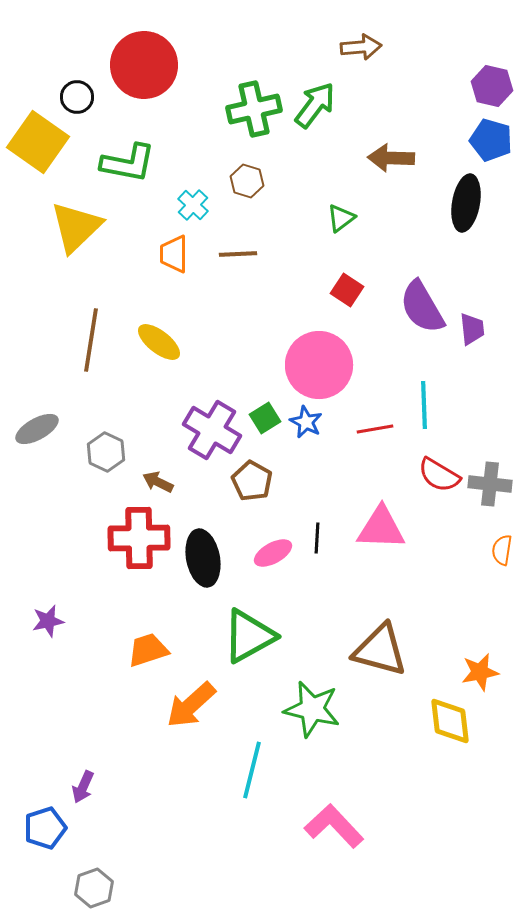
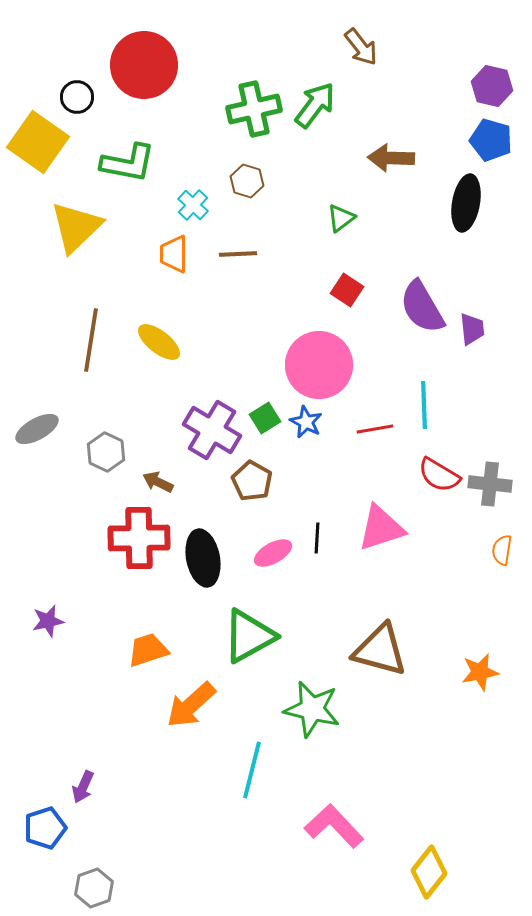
brown arrow at (361, 47): rotated 57 degrees clockwise
pink triangle at (381, 528): rotated 20 degrees counterclockwise
yellow diamond at (450, 721): moved 21 px left, 151 px down; rotated 45 degrees clockwise
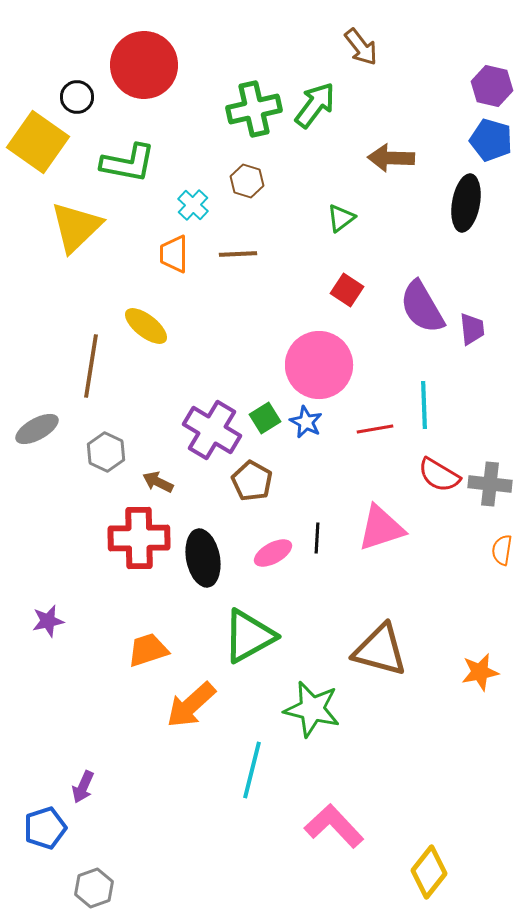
brown line at (91, 340): moved 26 px down
yellow ellipse at (159, 342): moved 13 px left, 16 px up
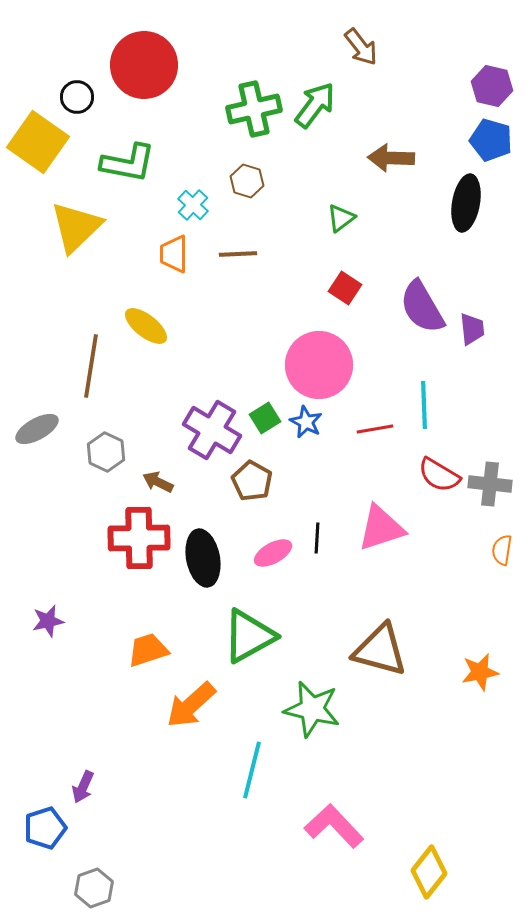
red square at (347, 290): moved 2 px left, 2 px up
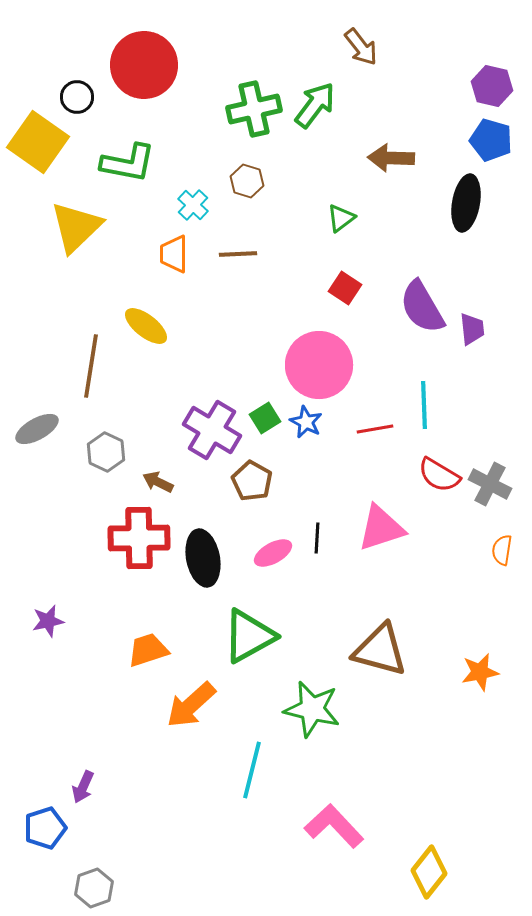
gray cross at (490, 484): rotated 21 degrees clockwise
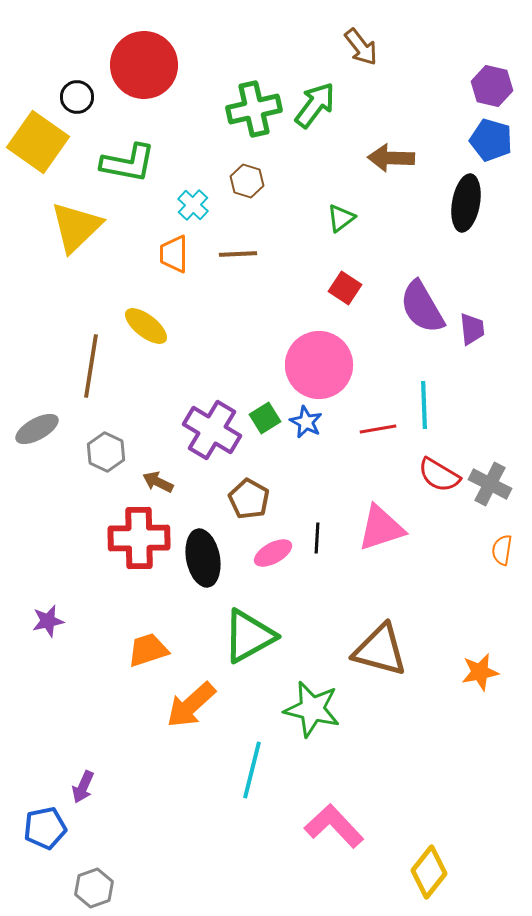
red line at (375, 429): moved 3 px right
brown pentagon at (252, 481): moved 3 px left, 18 px down
blue pentagon at (45, 828): rotated 6 degrees clockwise
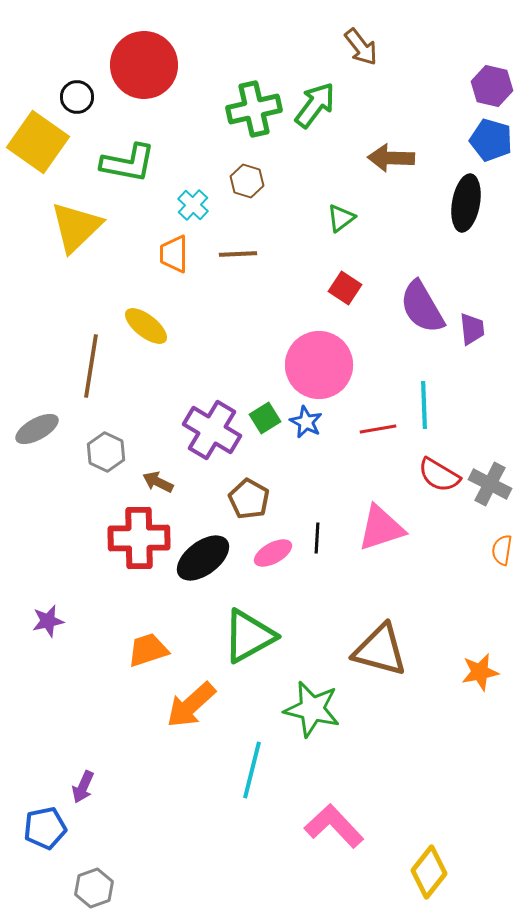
black ellipse at (203, 558): rotated 64 degrees clockwise
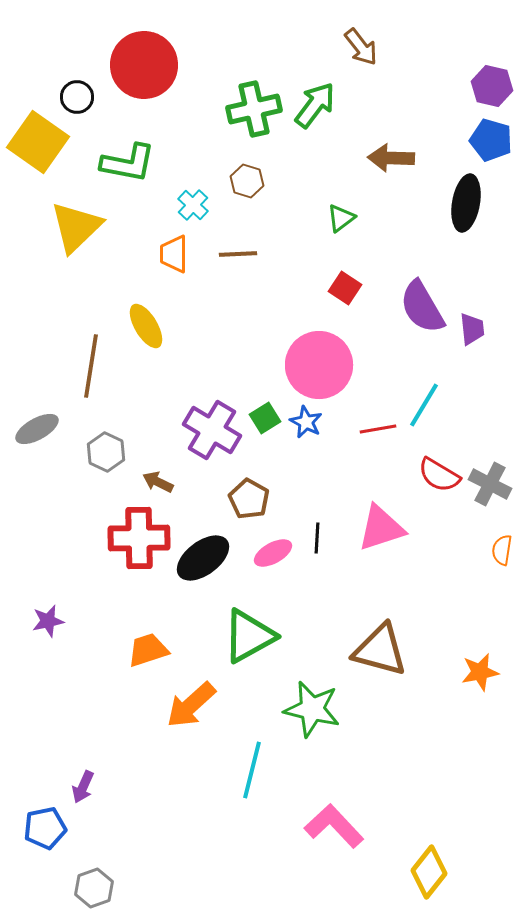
yellow ellipse at (146, 326): rotated 21 degrees clockwise
cyan line at (424, 405): rotated 33 degrees clockwise
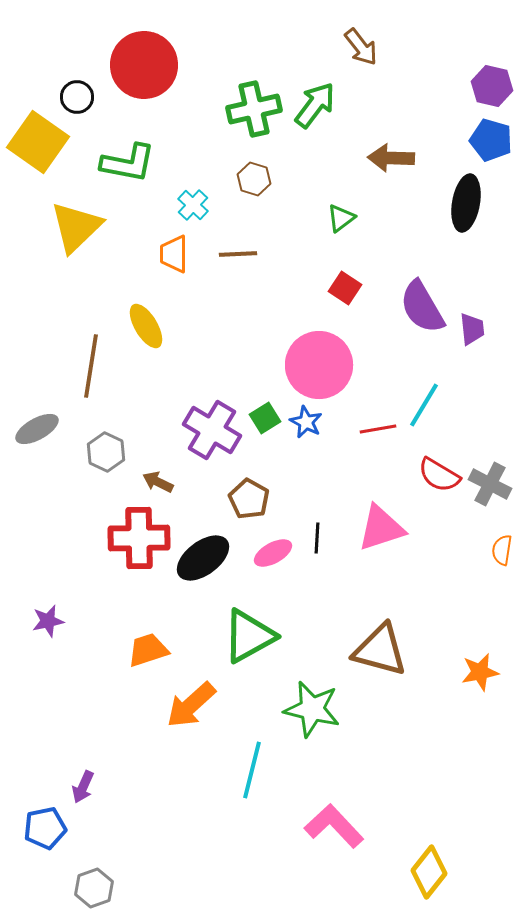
brown hexagon at (247, 181): moved 7 px right, 2 px up
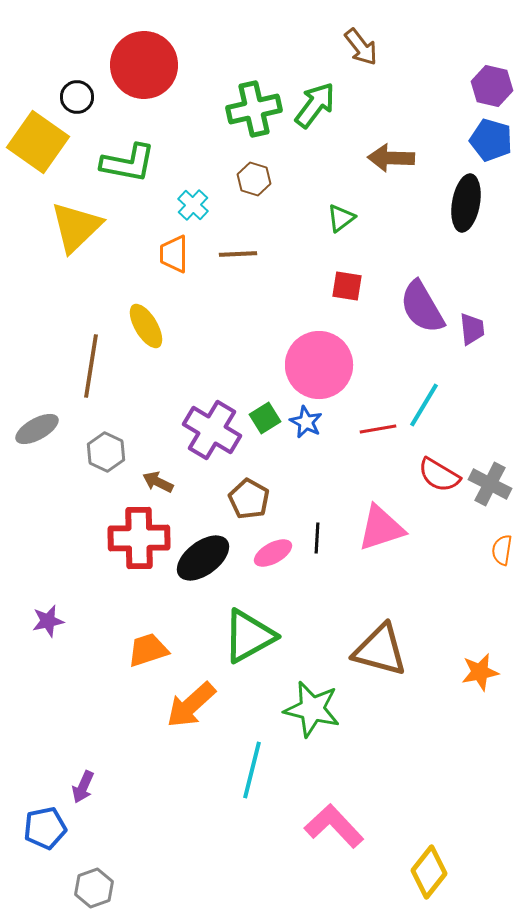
red square at (345, 288): moved 2 px right, 2 px up; rotated 24 degrees counterclockwise
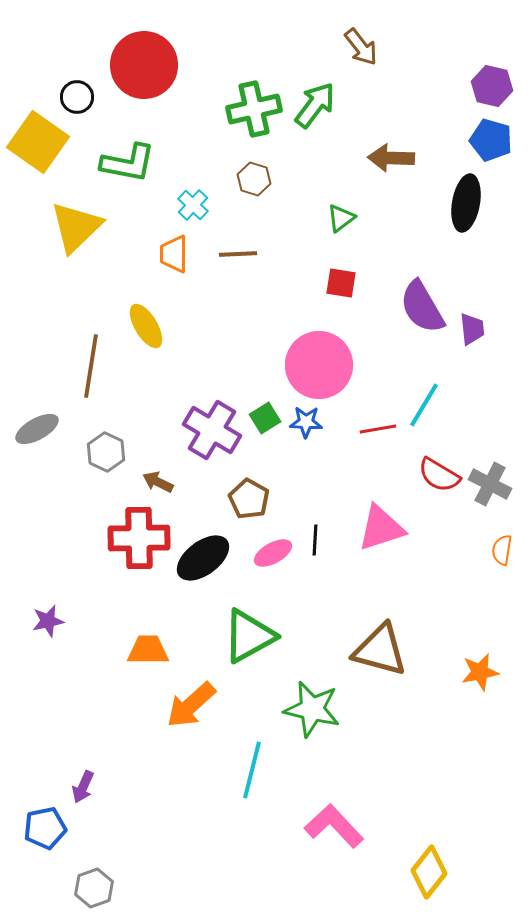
red square at (347, 286): moved 6 px left, 3 px up
blue star at (306, 422): rotated 24 degrees counterclockwise
black line at (317, 538): moved 2 px left, 2 px down
orange trapezoid at (148, 650): rotated 18 degrees clockwise
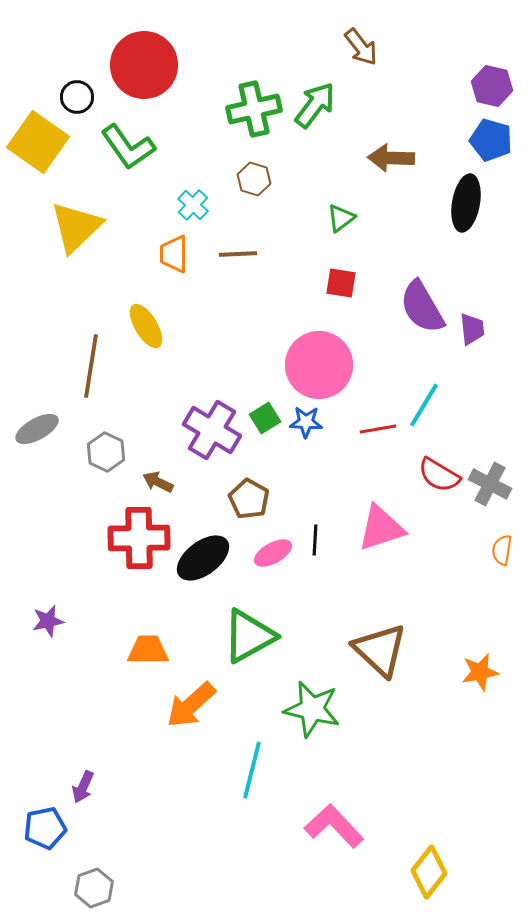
green L-shape at (128, 163): moved 16 px up; rotated 44 degrees clockwise
brown triangle at (380, 650): rotated 28 degrees clockwise
